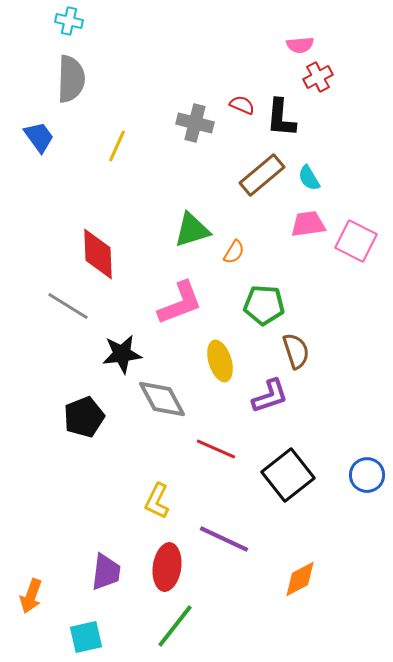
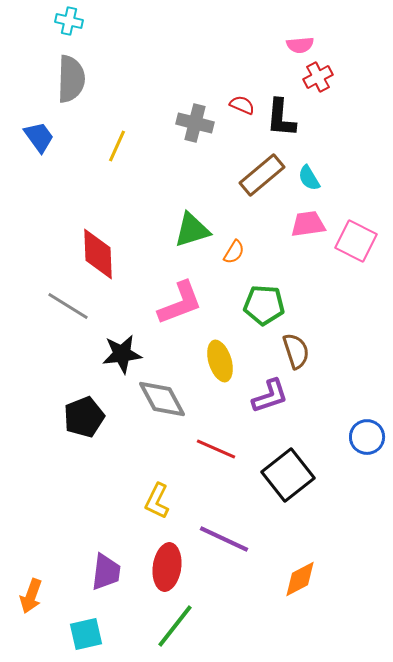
blue circle: moved 38 px up
cyan square: moved 3 px up
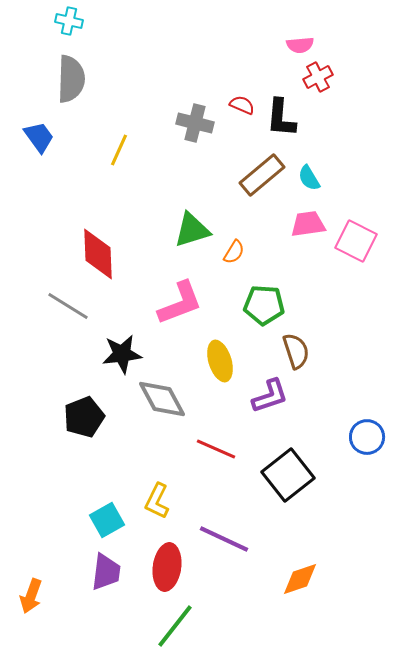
yellow line: moved 2 px right, 4 px down
orange diamond: rotated 9 degrees clockwise
cyan square: moved 21 px right, 114 px up; rotated 16 degrees counterclockwise
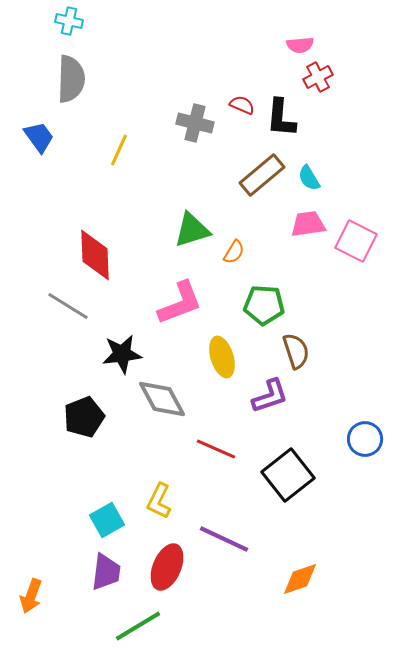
red diamond: moved 3 px left, 1 px down
yellow ellipse: moved 2 px right, 4 px up
blue circle: moved 2 px left, 2 px down
yellow L-shape: moved 2 px right
red ellipse: rotated 15 degrees clockwise
green line: moved 37 px left; rotated 21 degrees clockwise
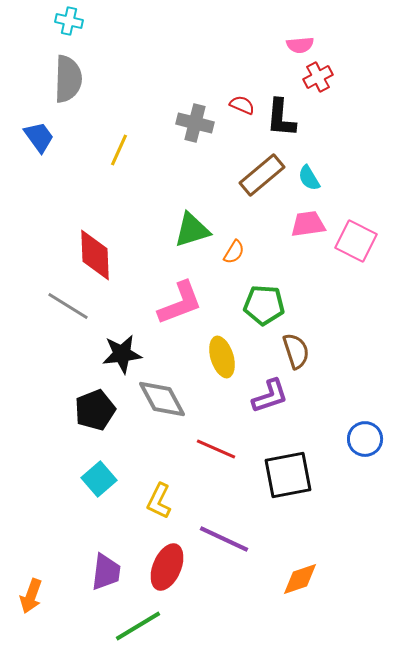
gray semicircle: moved 3 px left
black pentagon: moved 11 px right, 7 px up
black square: rotated 27 degrees clockwise
cyan square: moved 8 px left, 41 px up; rotated 12 degrees counterclockwise
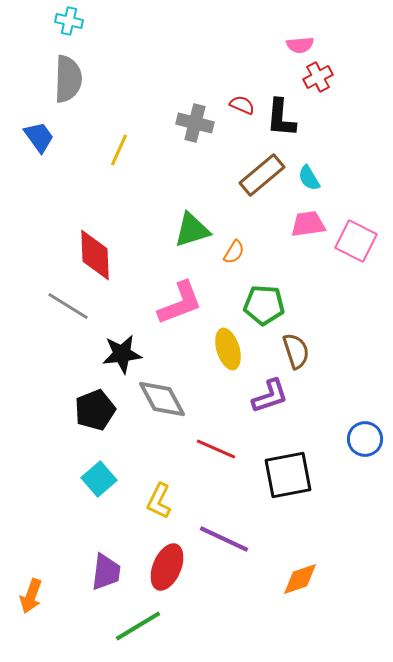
yellow ellipse: moved 6 px right, 8 px up
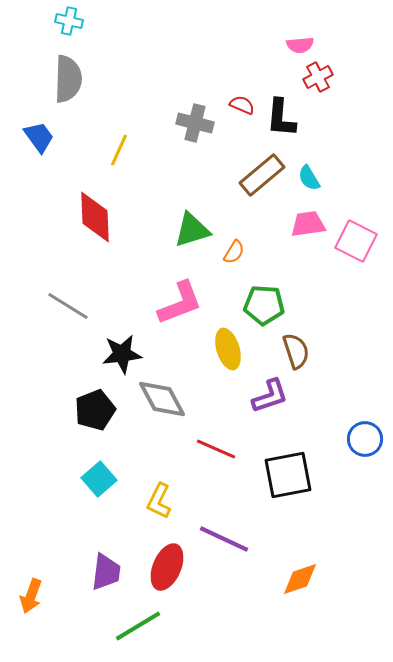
red diamond: moved 38 px up
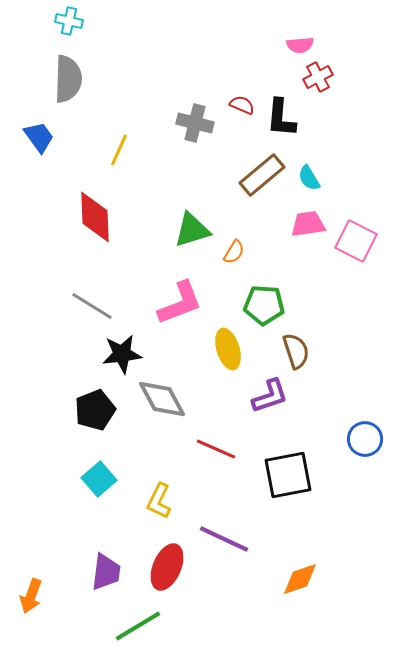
gray line: moved 24 px right
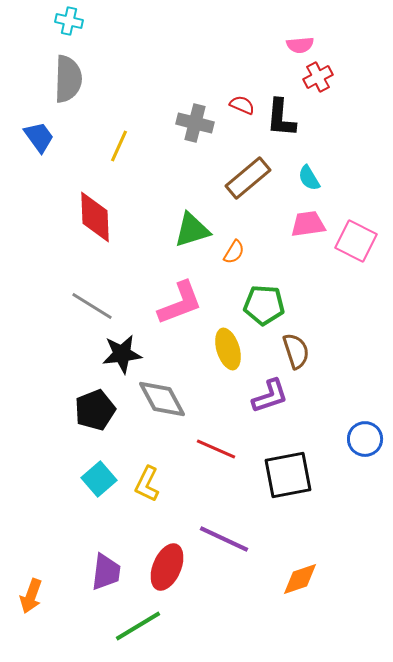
yellow line: moved 4 px up
brown rectangle: moved 14 px left, 3 px down
yellow L-shape: moved 12 px left, 17 px up
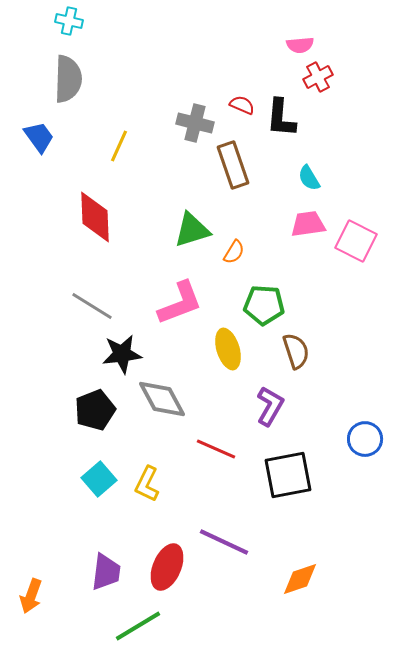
brown rectangle: moved 15 px left, 13 px up; rotated 69 degrees counterclockwise
purple L-shape: moved 10 px down; rotated 42 degrees counterclockwise
purple line: moved 3 px down
